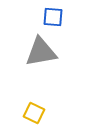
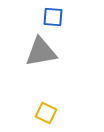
yellow square: moved 12 px right
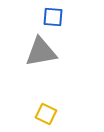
yellow square: moved 1 px down
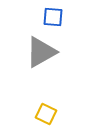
gray triangle: rotated 20 degrees counterclockwise
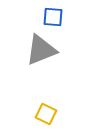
gray triangle: moved 2 px up; rotated 8 degrees clockwise
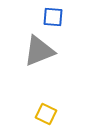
gray triangle: moved 2 px left, 1 px down
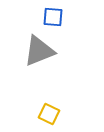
yellow square: moved 3 px right
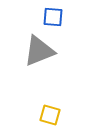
yellow square: moved 1 px right, 1 px down; rotated 10 degrees counterclockwise
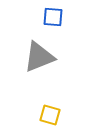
gray triangle: moved 6 px down
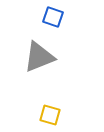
blue square: rotated 15 degrees clockwise
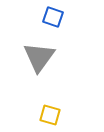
gray triangle: rotated 32 degrees counterclockwise
